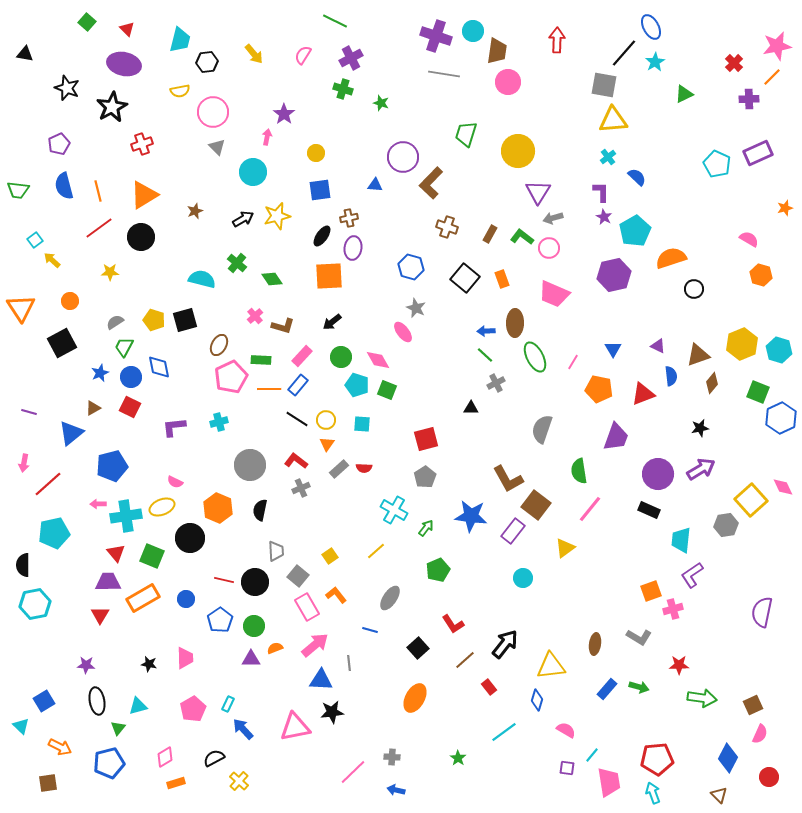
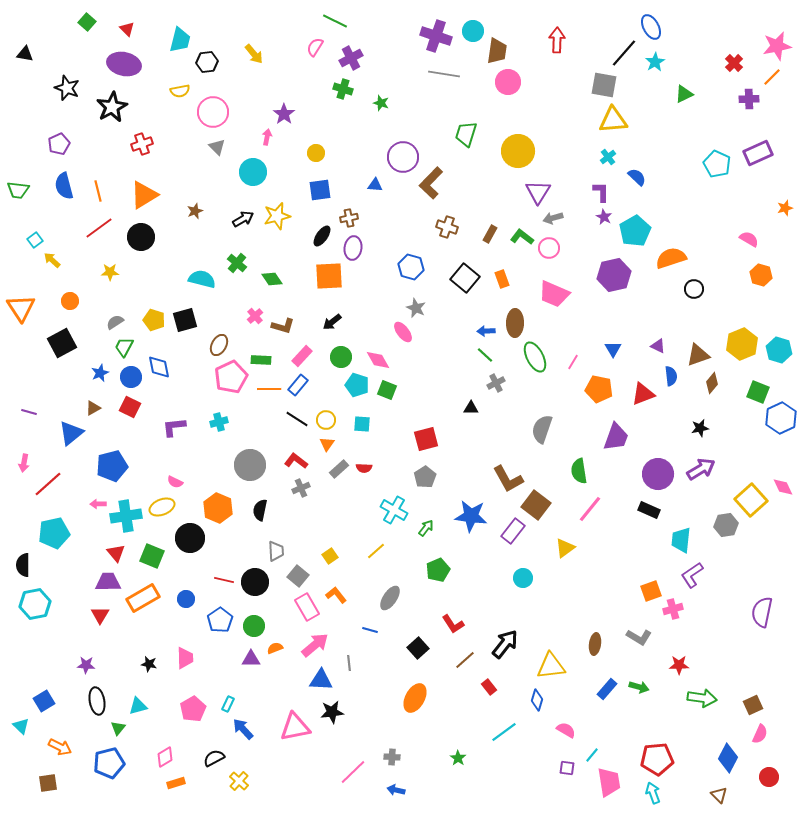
pink semicircle at (303, 55): moved 12 px right, 8 px up
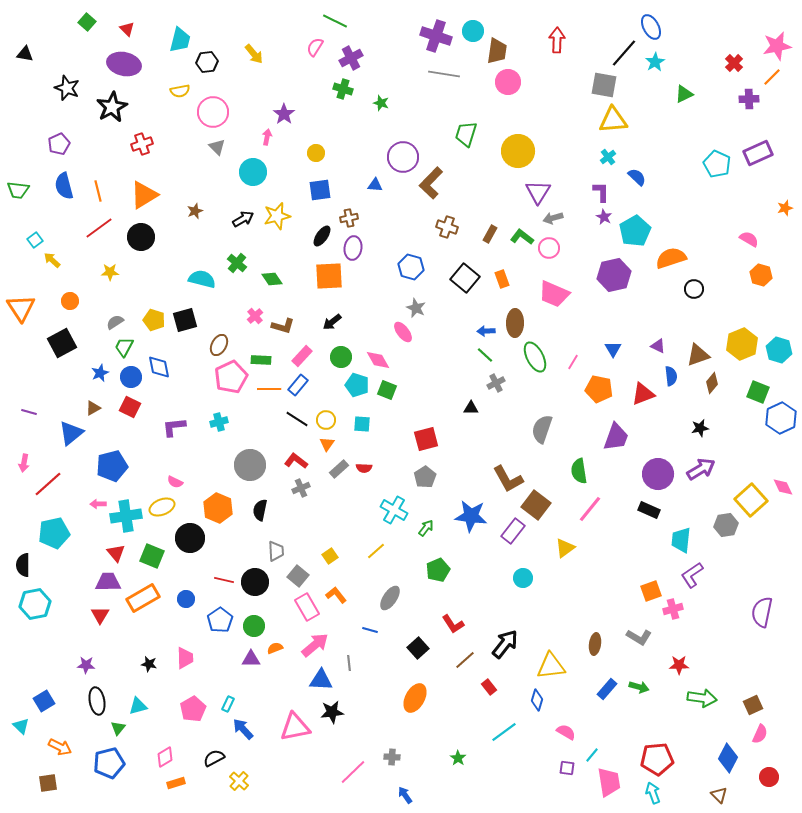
pink semicircle at (566, 730): moved 2 px down
blue arrow at (396, 790): moved 9 px right, 5 px down; rotated 42 degrees clockwise
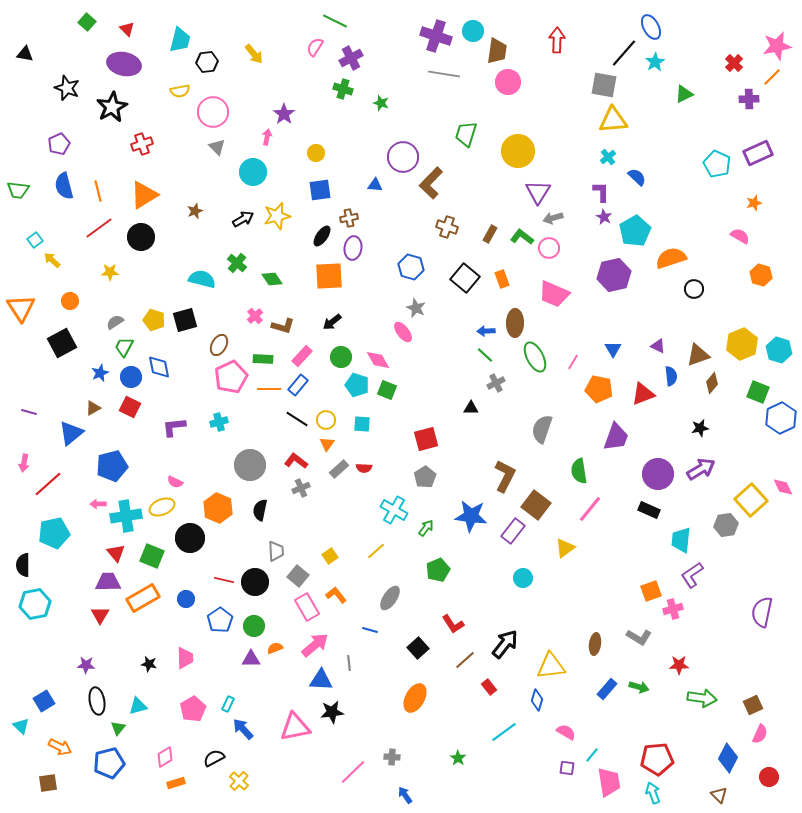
orange star at (785, 208): moved 31 px left, 5 px up
pink semicircle at (749, 239): moved 9 px left, 3 px up
green rectangle at (261, 360): moved 2 px right, 1 px up
brown L-shape at (508, 479): moved 3 px left, 3 px up; rotated 124 degrees counterclockwise
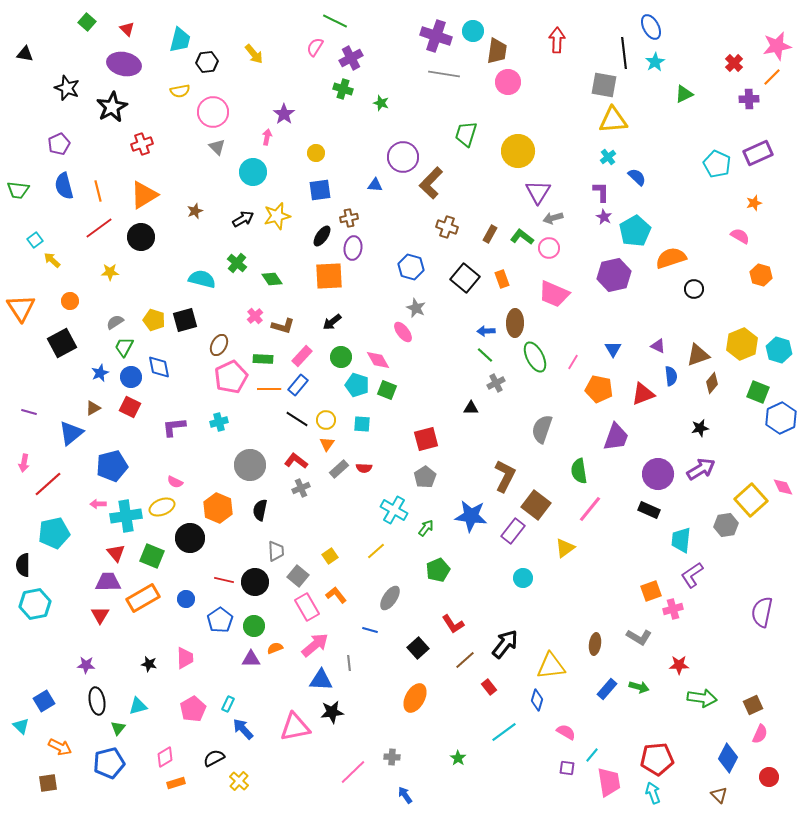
black line at (624, 53): rotated 48 degrees counterclockwise
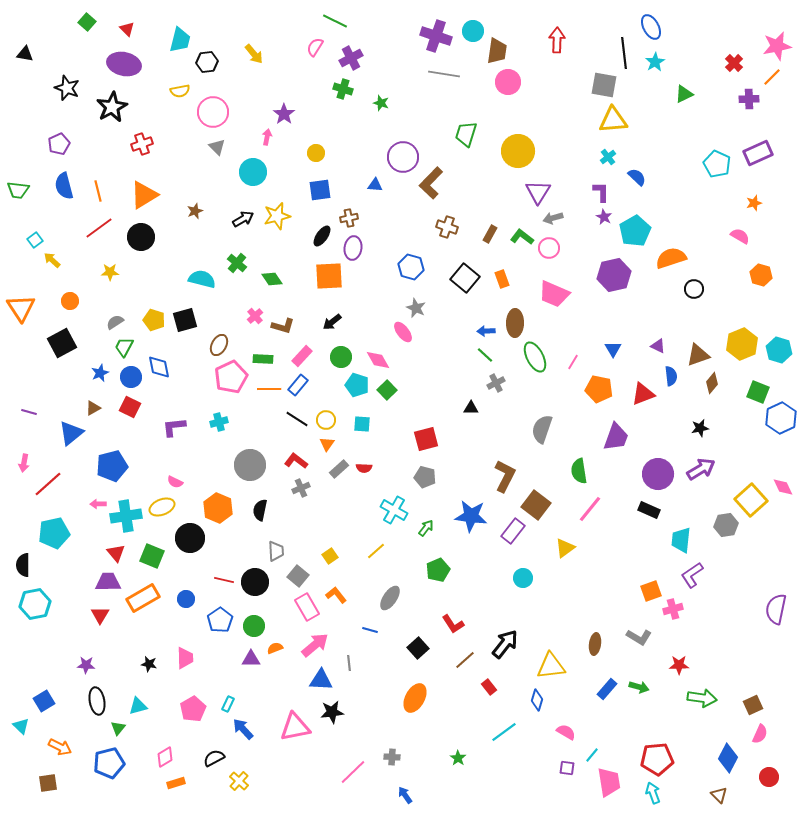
green square at (387, 390): rotated 24 degrees clockwise
gray pentagon at (425, 477): rotated 25 degrees counterclockwise
purple semicircle at (762, 612): moved 14 px right, 3 px up
